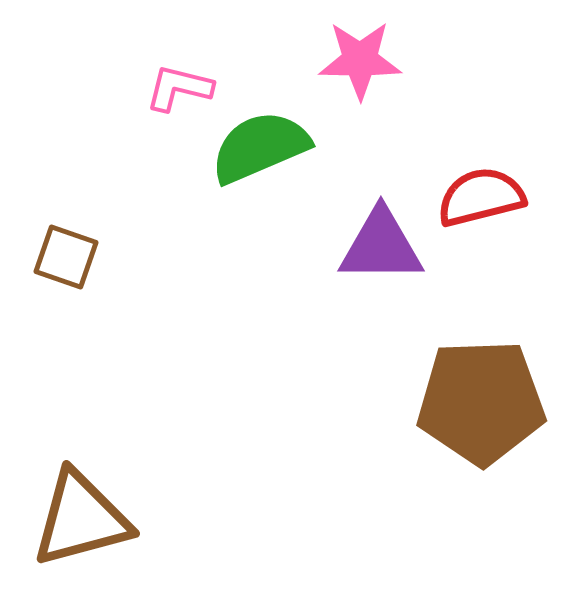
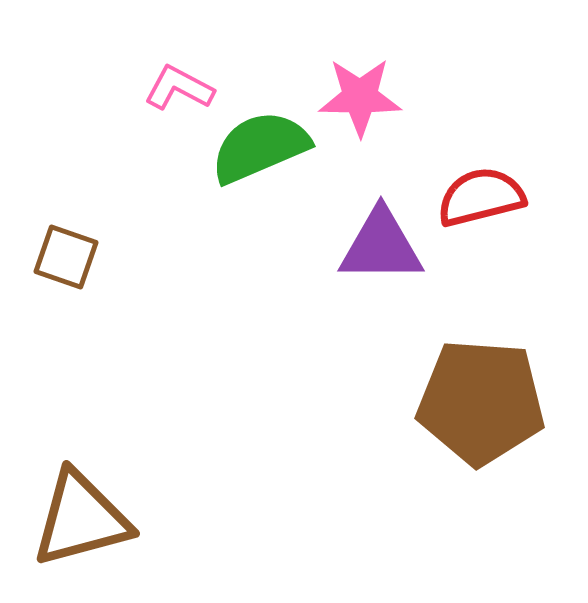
pink star: moved 37 px down
pink L-shape: rotated 14 degrees clockwise
brown pentagon: rotated 6 degrees clockwise
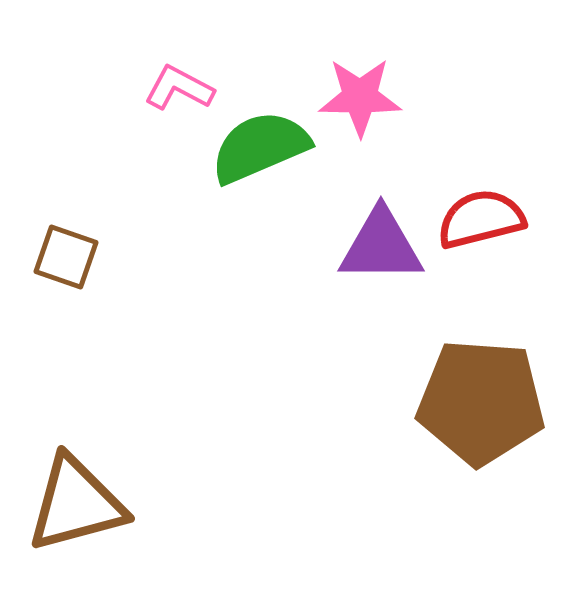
red semicircle: moved 22 px down
brown triangle: moved 5 px left, 15 px up
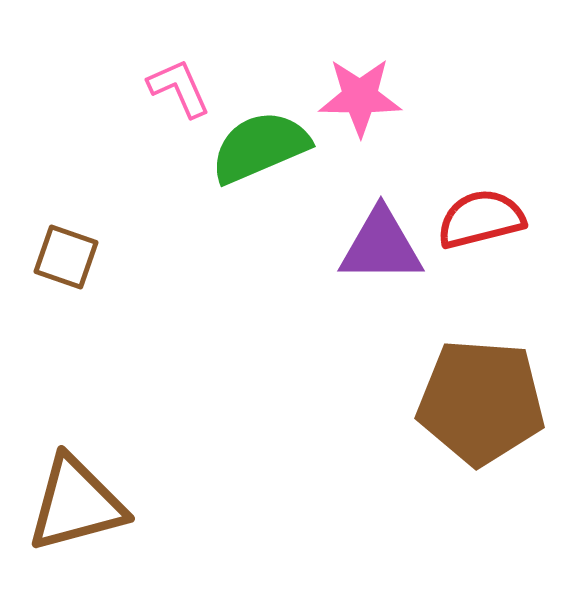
pink L-shape: rotated 38 degrees clockwise
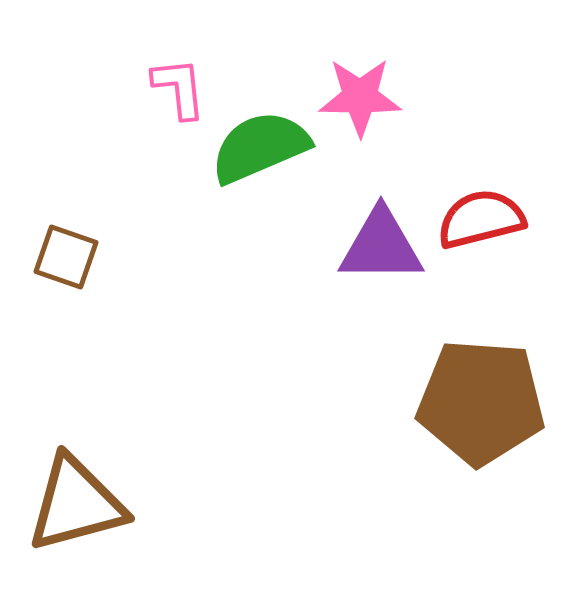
pink L-shape: rotated 18 degrees clockwise
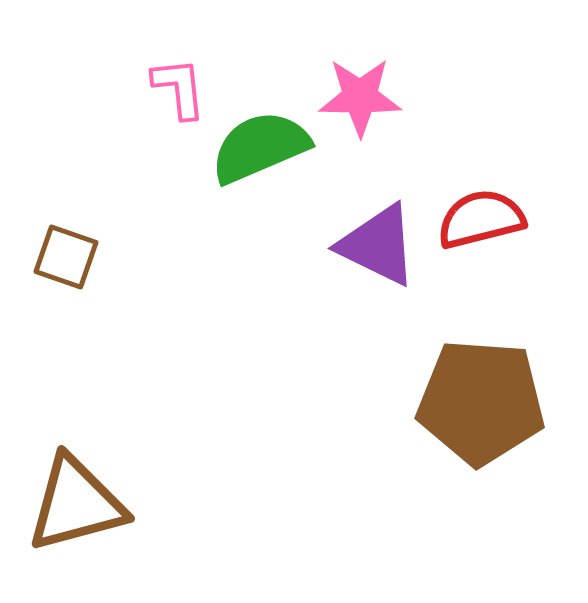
purple triangle: moved 3 px left, 1 px up; rotated 26 degrees clockwise
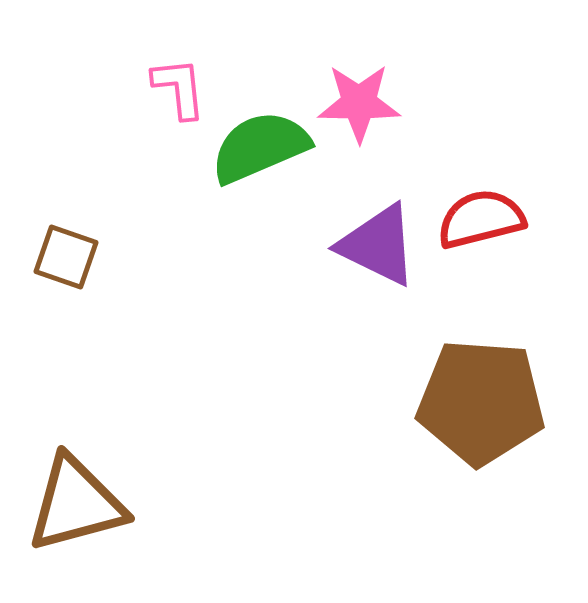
pink star: moved 1 px left, 6 px down
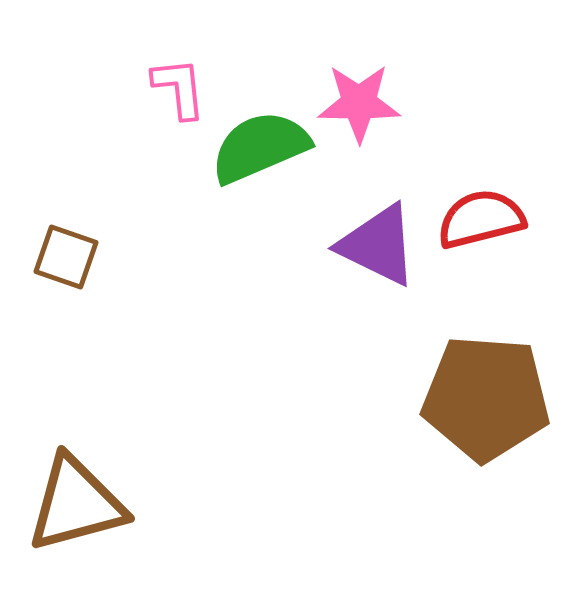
brown pentagon: moved 5 px right, 4 px up
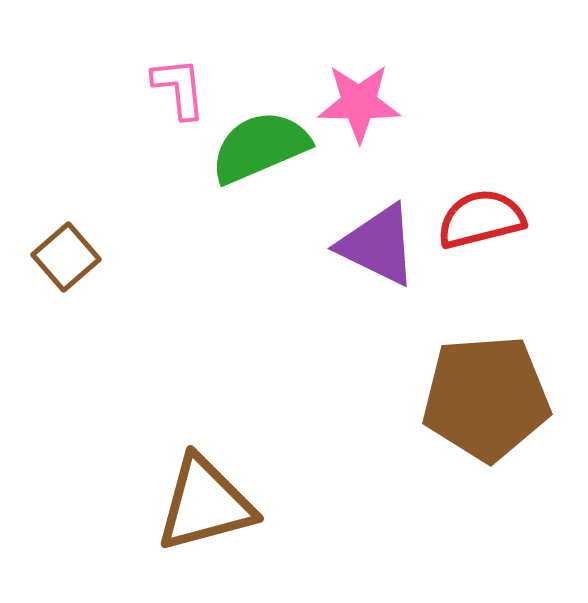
brown square: rotated 30 degrees clockwise
brown pentagon: rotated 8 degrees counterclockwise
brown triangle: moved 129 px right
